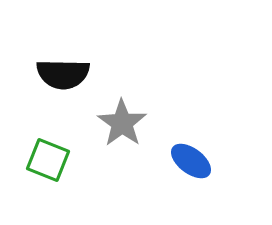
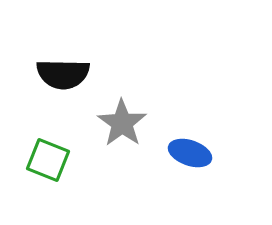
blue ellipse: moved 1 px left, 8 px up; rotated 18 degrees counterclockwise
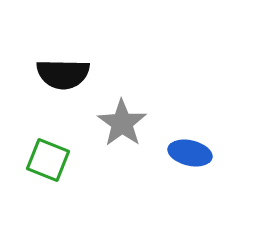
blue ellipse: rotated 6 degrees counterclockwise
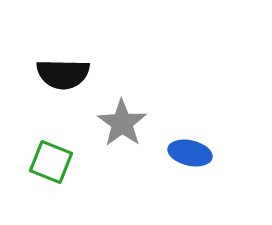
green square: moved 3 px right, 2 px down
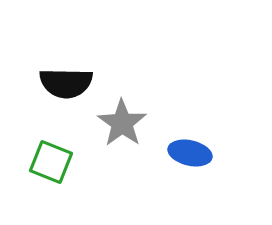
black semicircle: moved 3 px right, 9 px down
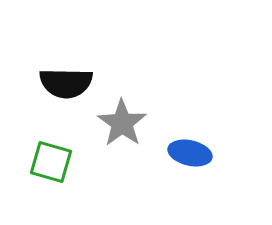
green square: rotated 6 degrees counterclockwise
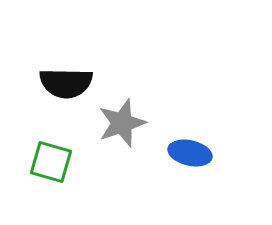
gray star: rotated 18 degrees clockwise
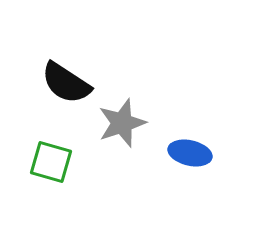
black semicircle: rotated 32 degrees clockwise
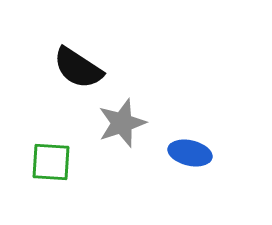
black semicircle: moved 12 px right, 15 px up
green square: rotated 12 degrees counterclockwise
